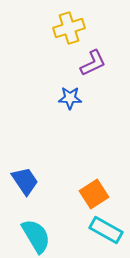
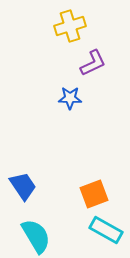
yellow cross: moved 1 px right, 2 px up
blue trapezoid: moved 2 px left, 5 px down
orange square: rotated 12 degrees clockwise
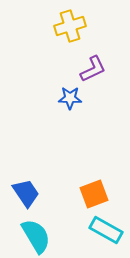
purple L-shape: moved 6 px down
blue trapezoid: moved 3 px right, 7 px down
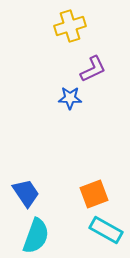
cyan semicircle: rotated 51 degrees clockwise
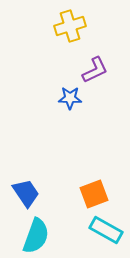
purple L-shape: moved 2 px right, 1 px down
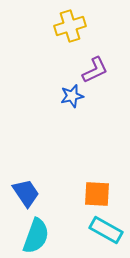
blue star: moved 2 px right, 2 px up; rotated 15 degrees counterclockwise
orange square: moved 3 px right; rotated 24 degrees clockwise
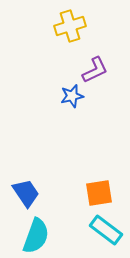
orange square: moved 2 px right, 1 px up; rotated 12 degrees counterclockwise
cyan rectangle: rotated 8 degrees clockwise
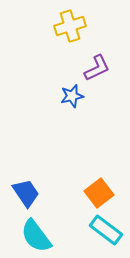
purple L-shape: moved 2 px right, 2 px up
orange square: rotated 28 degrees counterclockwise
cyan semicircle: rotated 123 degrees clockwise
